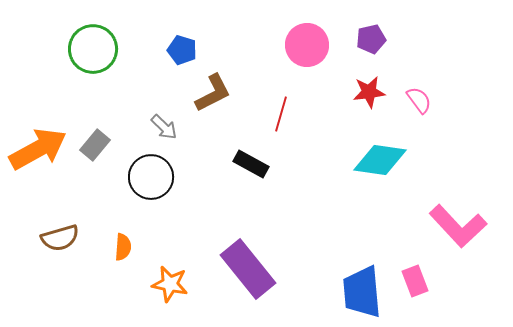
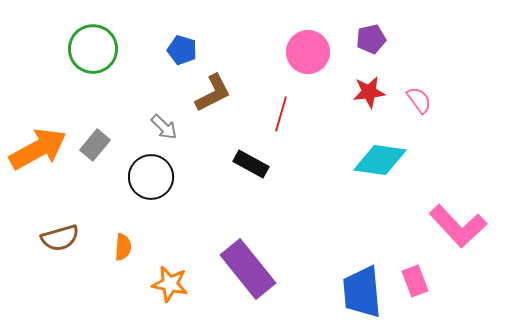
pink circle: moved 1 px right, 7 px down
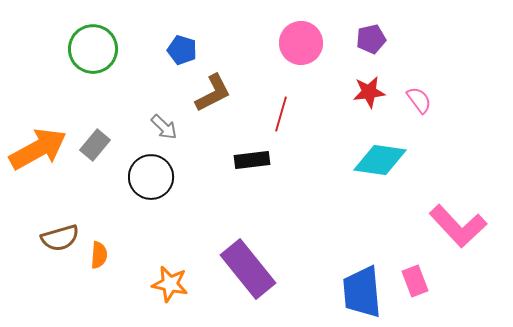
pink circle: moved 7 px left, 9 px up
black rectangle: moved 1 px right, 4 px up; rotated 36 degrees counterclockwise
orange semicircle: moved 24 px left, 8 px down
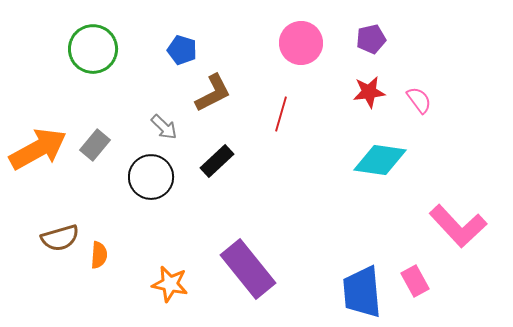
black rectangle: moved 35 px left, 1 px down; rotated 36 degrees counterclockwise
pink rectangle: rotated 8 degrees counterclockwise
